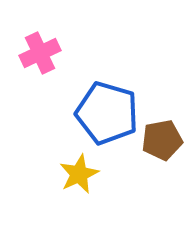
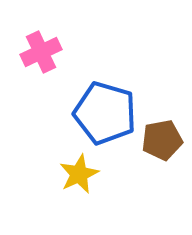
pink cross: moved 1 px right, 1 px up
blue pentagon: moved 2 px left
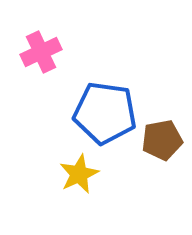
blue pentagon: rotated 8 degrees counterclockwise
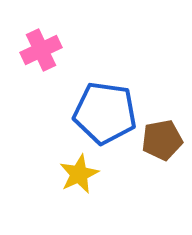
pink cross: moved 2 px up
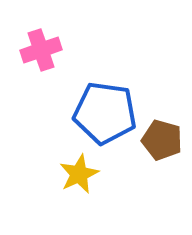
pink cross: rotated 6 degrees clockwise
brown pentagon: rotated 27 degrees clockwise
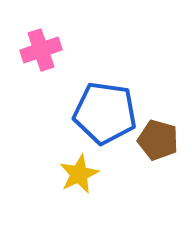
brown pentagon: moved 4 px left
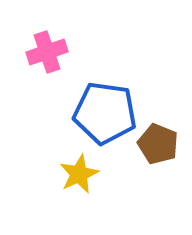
pink cross: moved 6 px right, 2 px down
brown pentagon: moved 4 px down; rotated 6 degrees clockwise
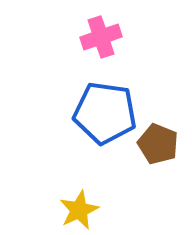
pink cross: moved 54 px right, 15 px up
yellow star: moved 36 px down
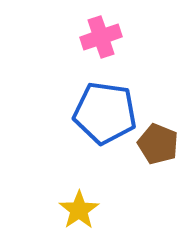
yellow star: rotated 9 degrees counterclockwise
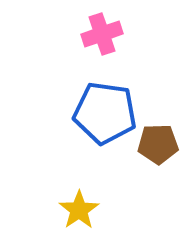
pink cross: moved 1 px right, 3 px up
brown pentagon: rotated 24 degrees counterclockwise
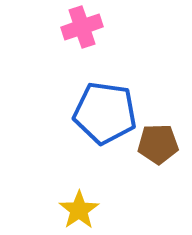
pink cross: moved 20 px left, 7 px up
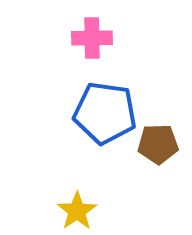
pink cross: moved 10 px right, 11 px down; rotated 18 degrees clockwise
yellow star: moved 2 px left, 1 px down
